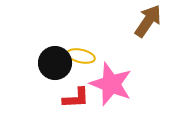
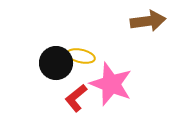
brown arrow: rotated 48 degrees clockwise
black circle: moved 1 px right
red L-shape: rotated 144 degrees clockwise
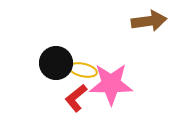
brown arrow: moved 1 px right
yellow ellipse: moved 2 px right, 14 px down
pink star: rotated 21 degrees counterclockwise
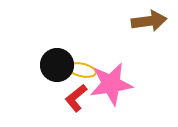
black circle: moved 1 px right, 2 px down
yellow ellipse: moved 1 px left
pink star: rotated 9 degrees counterclockwise
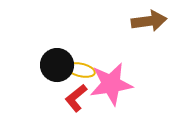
yellow ellipse: moved 1 px left
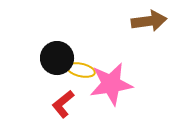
black circle: moved 7 px up
red L-shape: moved 13 px left, 6 px down
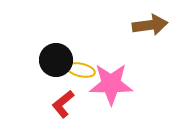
brown arrow: moved 1 px right, 4 px down
black circle: moved 1 px left, 2 px down
pink star: rotated 9 degrees clockwise
